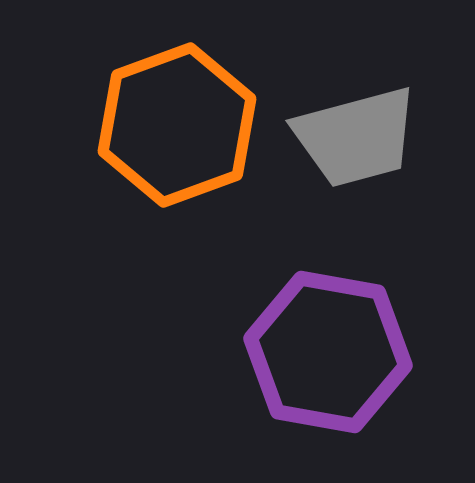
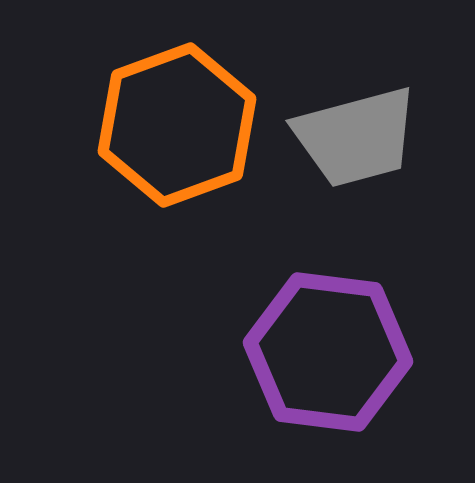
purple hexagon: rotated 3 degrees counterclockwise
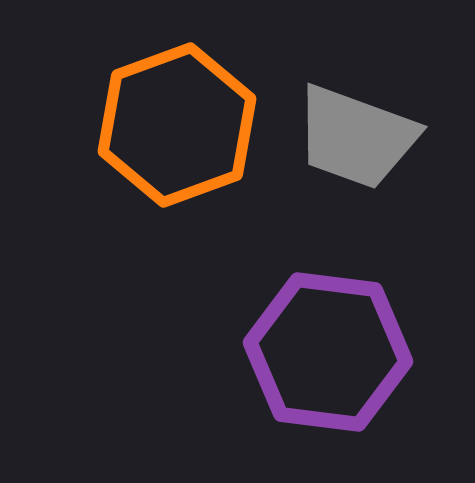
gray trapezoid: rotated 35 degrees clockwise
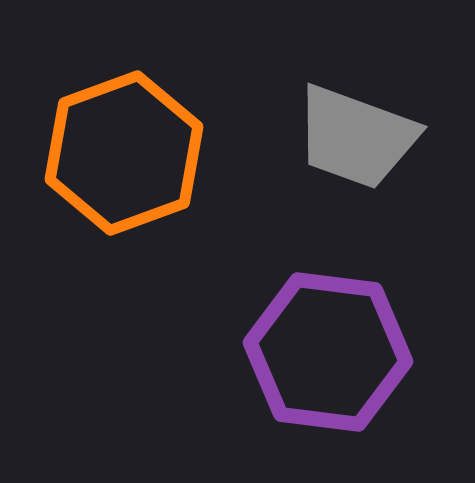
orange hexagon: moved 53 px left, 28 px down
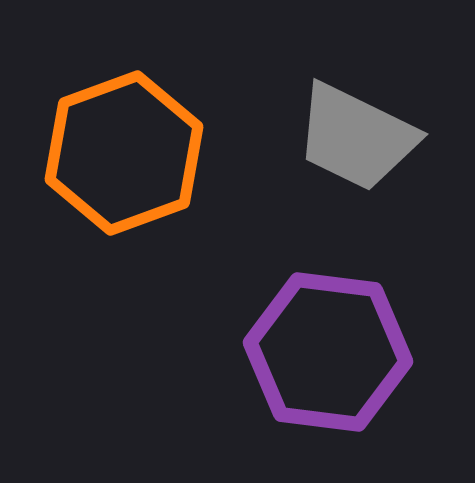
gray trapezoid: rotated 6 degrees clockwise
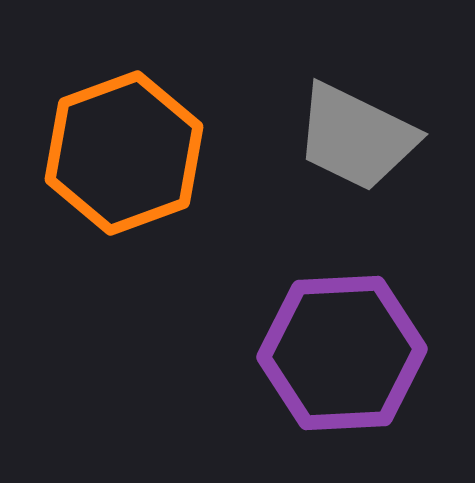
purple hexagon: moved 14 px right, 1 px down; rotated 10 degrees counterclockwise
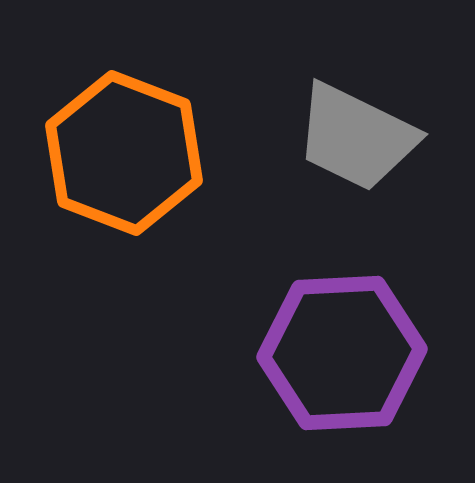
orange hexagon: rotated 19 degrees counterclockwise
